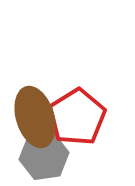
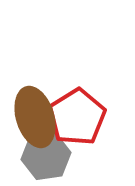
gray hexagon: moved 2 px right
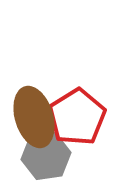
brown ellipse: moved 1 px left
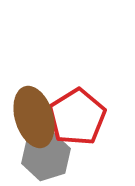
gray hexagon: rotated 9 degrees counterclockwise
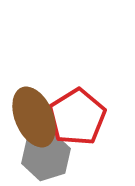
brown ellipse: rotated 6 degrees counterclockwise
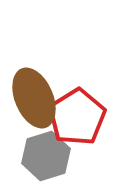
brown ellipse: moved 19 px up
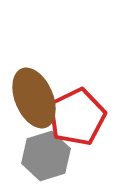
red pentagon: rotated 6 degrees clockwise
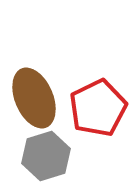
red pentagon: moved 21 px right, 9 px up
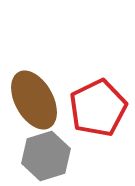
brown ellipse: moved 2 px down; rotated 6 degrees counterclockwise
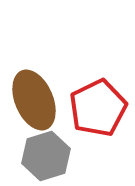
brown ellipse: rotated 6 degrees clockwise
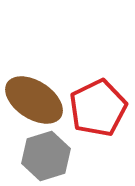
brown ellipse: rotated 34 degrees counterclockwise
